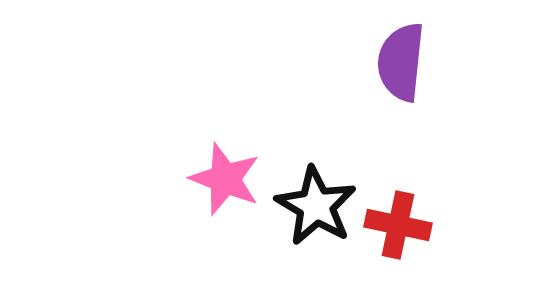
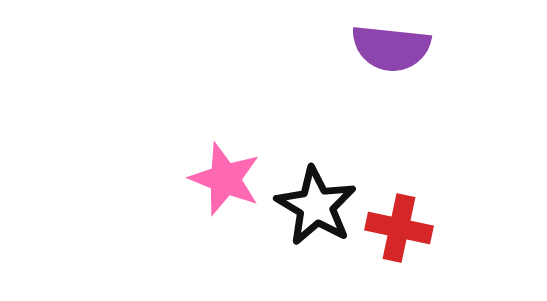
purple semicircle: moved 10 px left, 14 px up; rotated 90 degrees counterclockwise
red cross: moved 1 px right, 3 px down
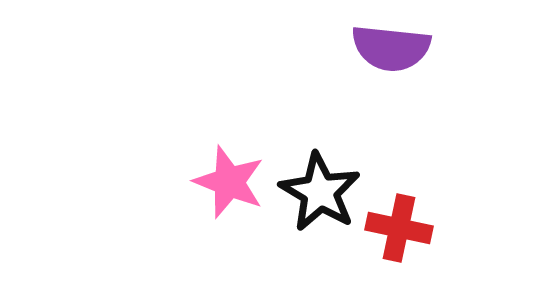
pink star: moved 4 px right, 3 px down
black star: moved 4 px right, 14 px up
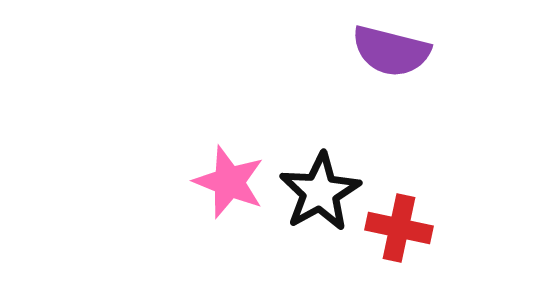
purple semicircle: moved 3 px down; rotated 8 degrees clockwise
black star: rotated 12 degrees clockwise
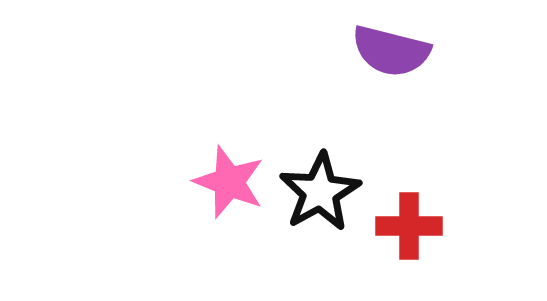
red cross: moved 10 px right, 2 px up; rotated 12 degrees counterclockwise
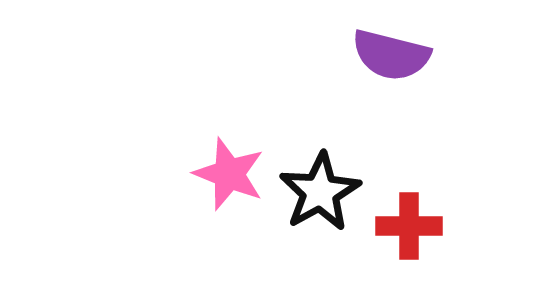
purple semicircle: moved 4 px down
pink star: moved 8 px up
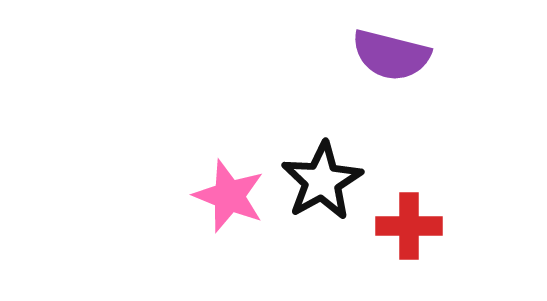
pink star: moved 22 px down
black star: moved 2 px right, 11 px up
